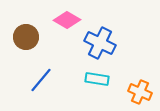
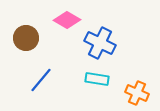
brown circle: moved 1 px down
orange cross: moved 3 px left, 1 px down
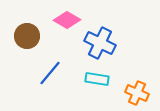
brown circle: moved 1 px right, 2 px up
blue line: moved 9 px right, 7 px up
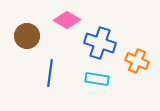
blue cross: rotated 8 degrees counterclockwise
blue line: rotated 32 degrees counterclockwise
orange cross: moved 32 px up
